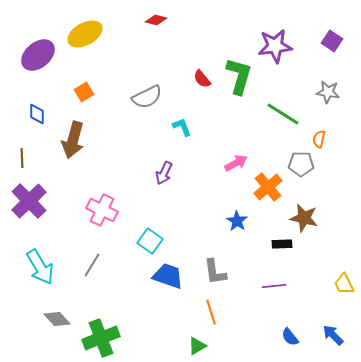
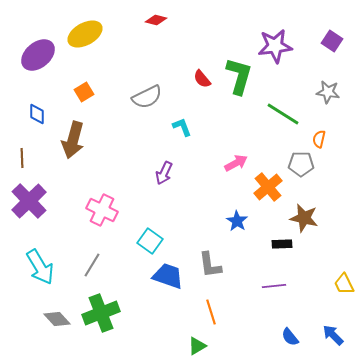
gray L-shape: moved 5 px left, 7 px up
green cross: moved 25 px up
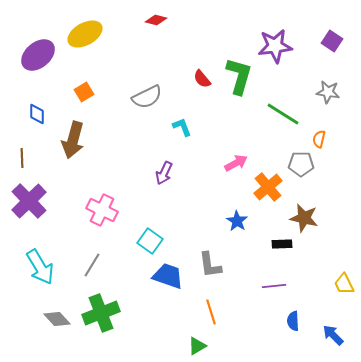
blue semicircle: moved 3 px right, 16 px up; rotated 36 degrees clockwise
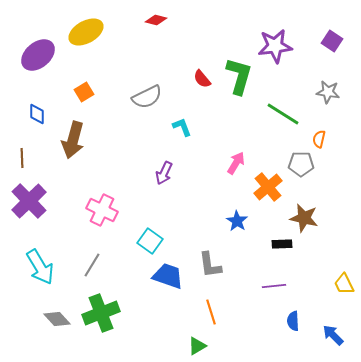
yellow ellipse: moved 1 px right, 2 px up
pink arrow: rotated 30 degrees counterclockwise
